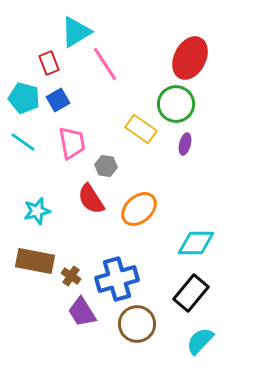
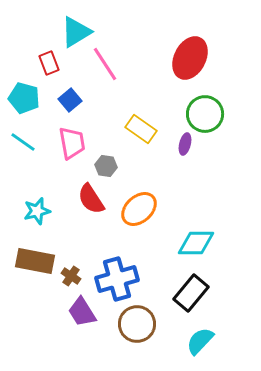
blue square: moved 12 px right; rotated 10 degrees counterclockwise
green circle: moved 29 px right, 10 px down
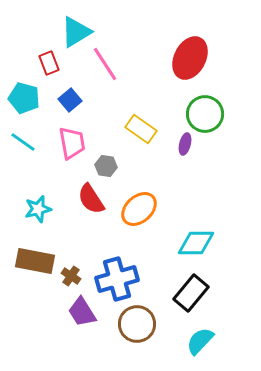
cyan star: moved 1 px right, 2 px up
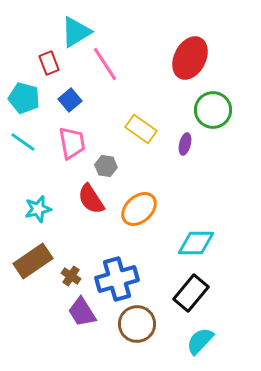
green circle: moved 8 px right, 4 px up
brown rectangle: moved 2 px left; rotated 45 degrees counterclockwise
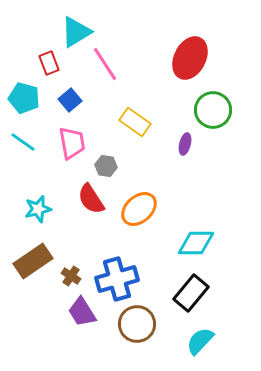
yellow rectangle: moved 6 px left, 7 px up
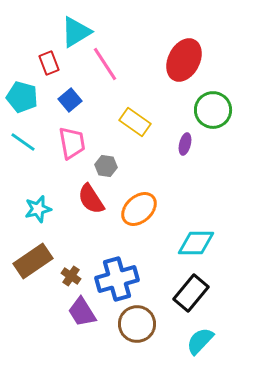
red ellipse: moved 6 px left, 2 px down
cyan pentagon: moved 2 px left, 1 px up
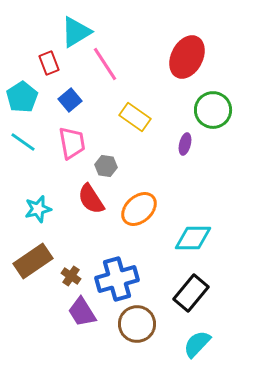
red ellipse: moved 3 px right, 3 px up
cyan pentagon: rotated 24 degrees clockwise
yellow rectangle: moved 5 px up
cyan diamond: moved 3 px left, 5 px up
cyan semicircle: moved 3 px left, 3 px down
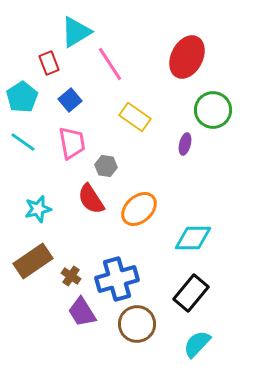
pink line: moved 5 px right
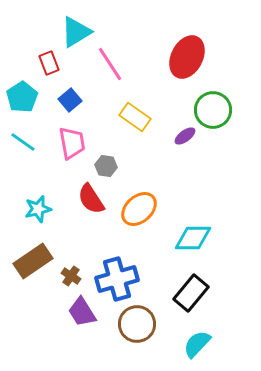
purple ellipse: moved 8 px up; rotated 40 degrees clockwise
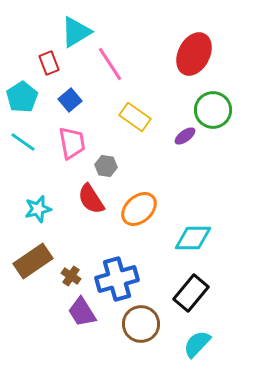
red ellipse: moved 7 px right, 3 px up
brown circle: moved 4 px right
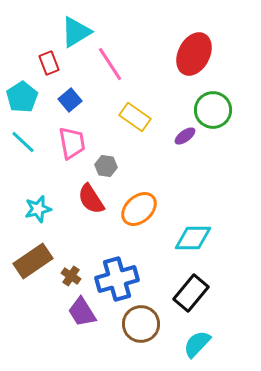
cyan line: rotated 8 degrees clockwise
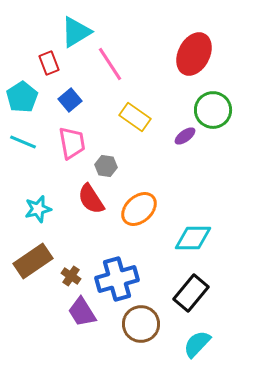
cyan line: rotated 20 degrees counterclockwise
